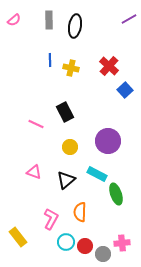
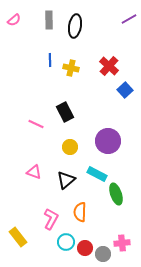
red circle: moved 2 px down
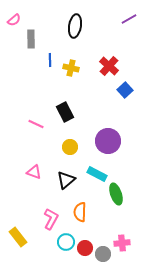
gray rectangle: moved 18 px left, 19 px down
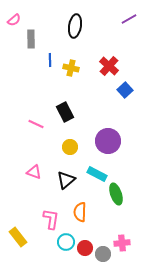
pink L-shape: rotated 20 degrees counterclockwise
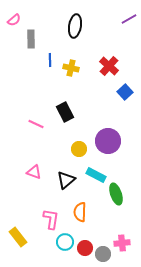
blue square: moved 2 px down
yellow circle: moved 9 px right, 2 px down
cyan rectangle: moved 1 px left, 1 px down
cyan circle: moved 1 px left
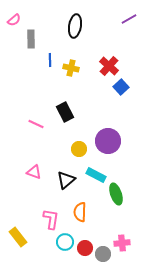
blue square: moved 4 px left, 5 px up
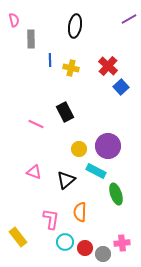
pink semicircle: rotated 64 degrees counterclockwise
red cross: moved 1 px left
purple circle: moved 5 px down
cyan rectangle: moved 4 px up
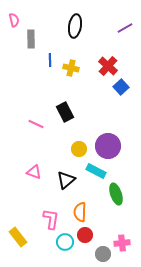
purple line: moved 4 px left, 9 px down
red circle: moved 13 px up
